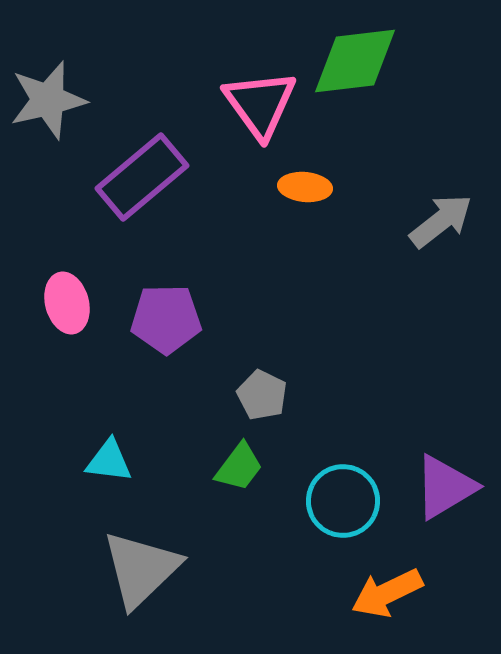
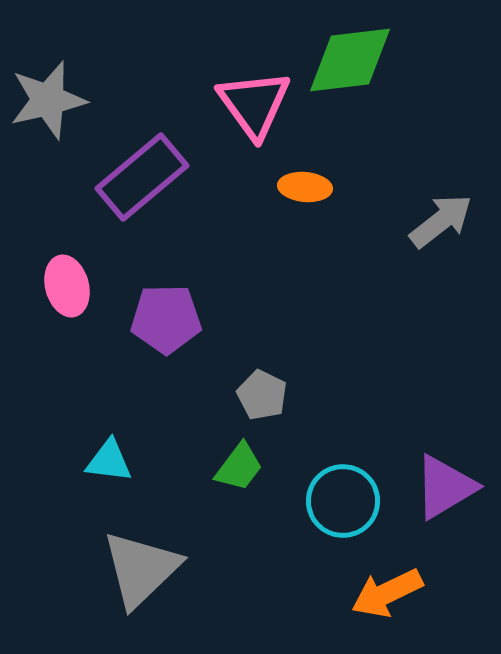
green diamond: moved 5 px left, 1 px up
pink triangle: moved 6 px left
pink ellipse: moved 17 px up
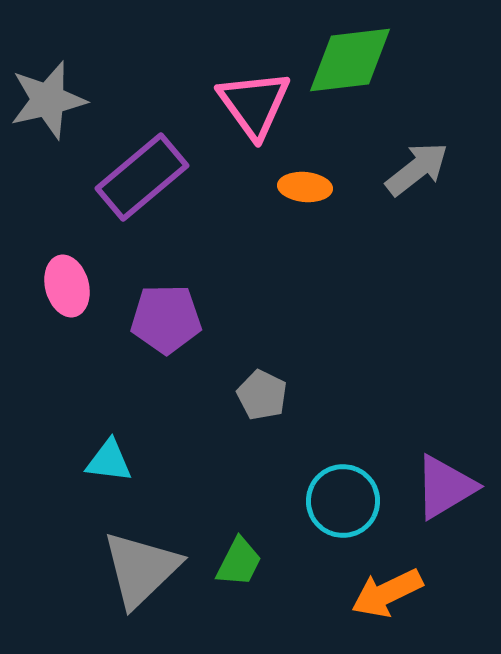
gray arrow: moved 24 px left, 52 px up
green trapezoid: moved 95 px down; rotated 10 degrees counterclockwise
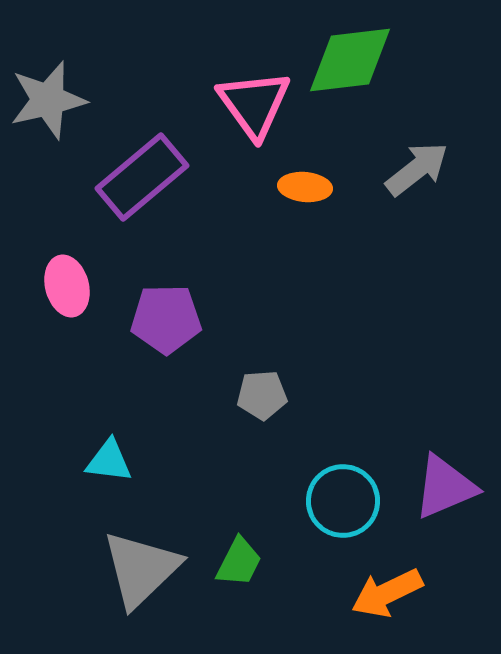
gray pentagon: rotated 30 degrees counterclockwise
purple triangle: rotated 8 degrees clockwise
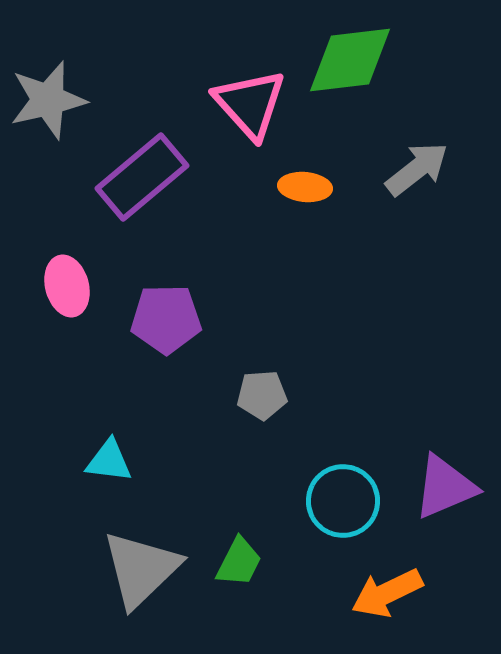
pink triangle: moved 4 px left; rotated 6 degrees counterclockwise
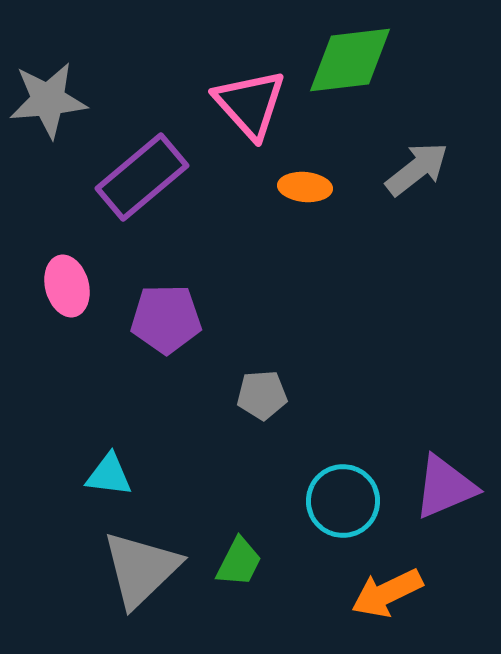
gray star: rotated 8 degrees clockwise
cyan triangle: moved 14 px down
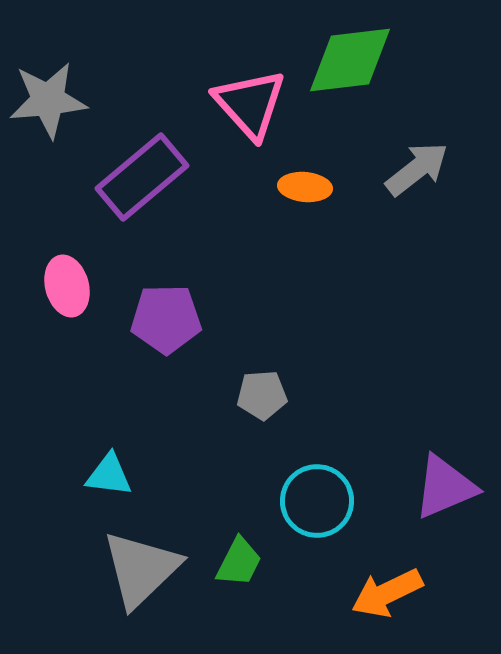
cyan circle: moved 26 px left
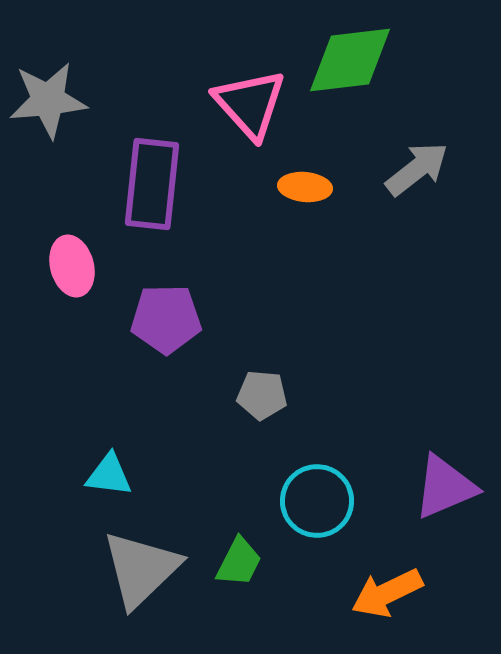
purple rectangle: moved 10 px right, 7 px down; rotated 44 degrees counterclockwise
pink ellipse: moved 5 px right, 20 px up
gray pentagon: rotated 9 degrees clockwise
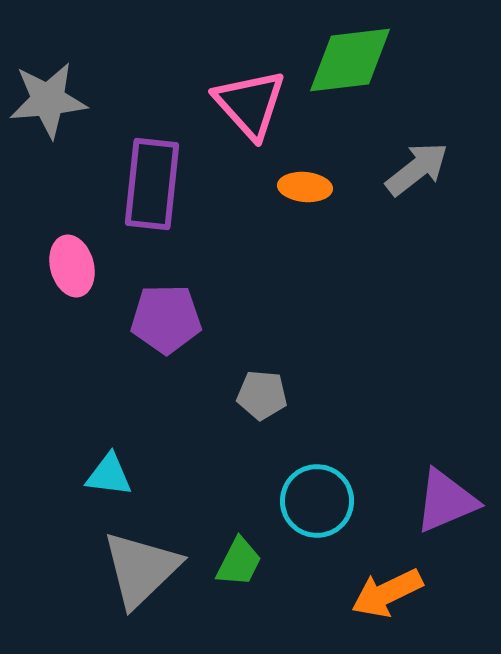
purple triangle: moved 1 px right, 14 px down
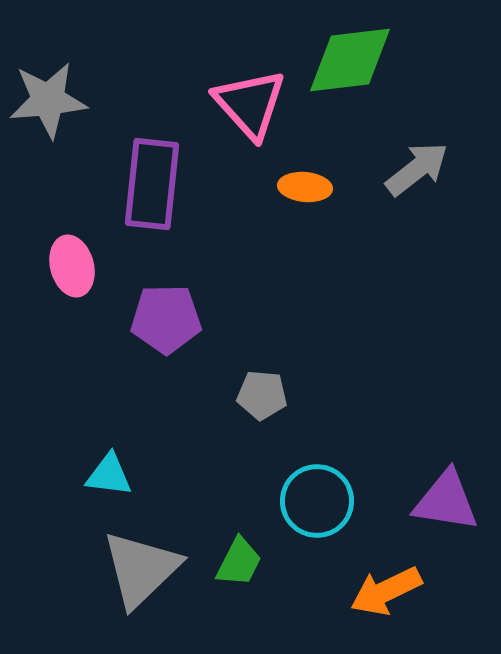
purple triangle: rotated 32 degrees clockwise
orange arrow: moved 1 px left, 2 px up
